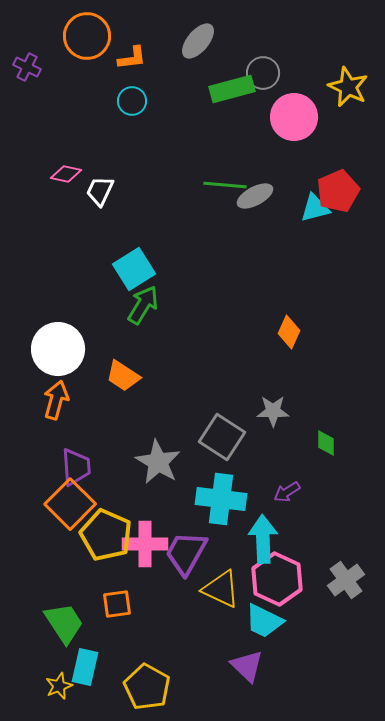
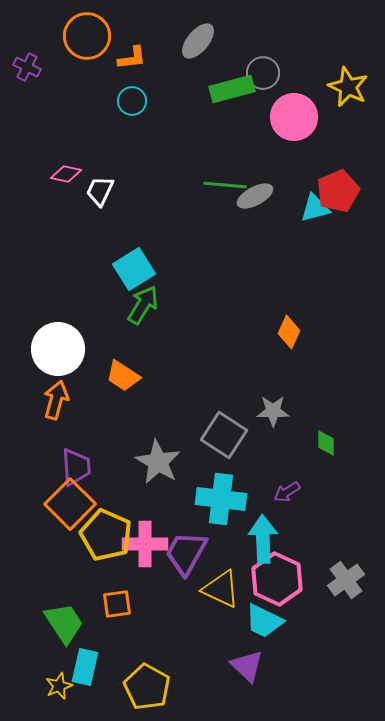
gray square at (222, 437): moved 2 px right, 2 px up
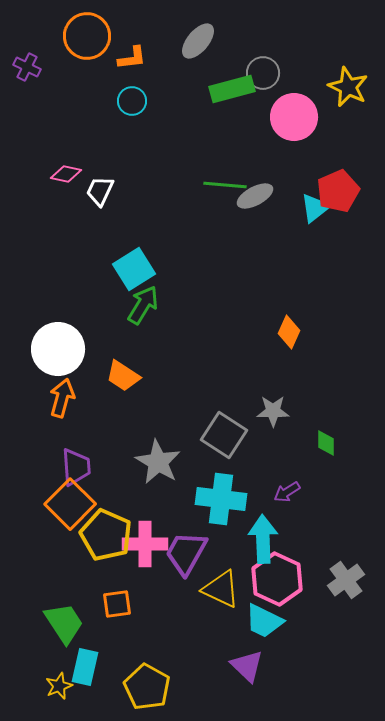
cyan triangle at (315, 208): rotated 24 degrees counterclockwise
orange arrow at (56, 400): moved 6 px right, 2 px up
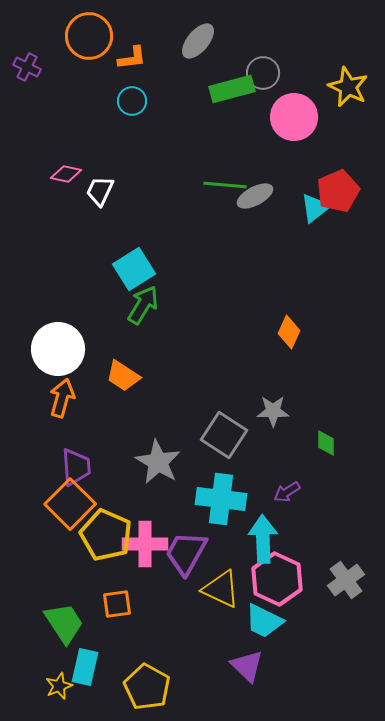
orange circle at (87, 36): moved 2 px right
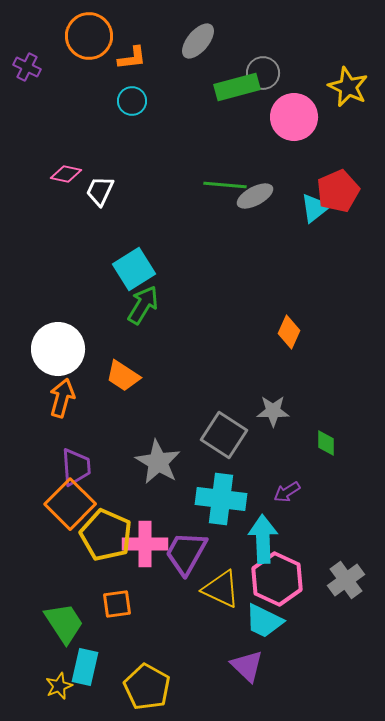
green rectangle at (232, 89): moved 5 px right, 2 px up
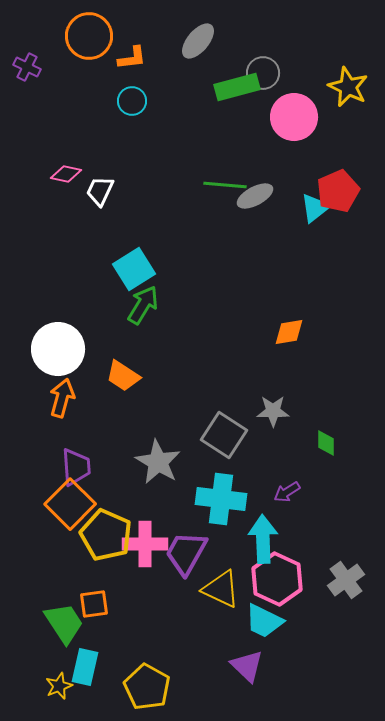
orange diamond at (289, 332): rotated 56 degrees clockwise
orange square at (117, 604): moved 23 px left
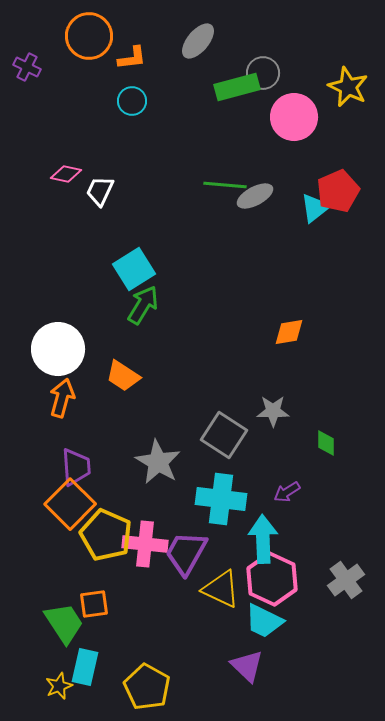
pink cross at (145, 544): rotated 6 degrees clockwise
pink hexagon at (277, 579): moved 5 px left
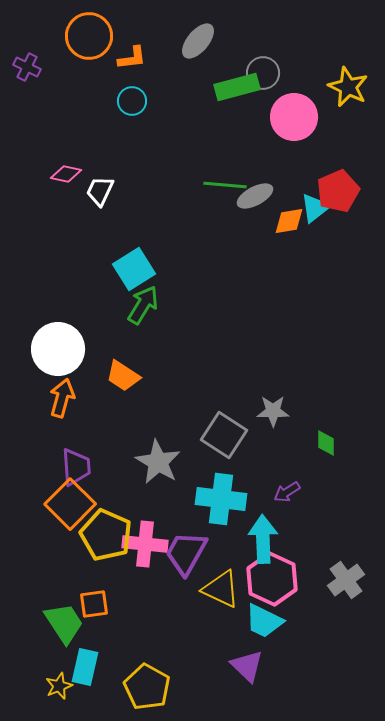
orange diamond at (289, 332): moved 111 px up
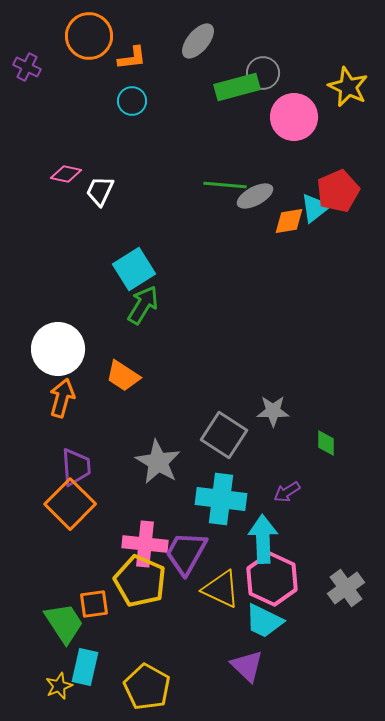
yellow pentagon at (106, 535): moved 34 px right, 46 px down
gray cross at (346, 580): moved 8 px down
